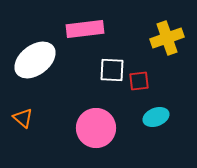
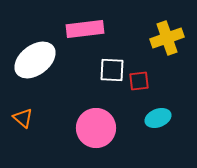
cyan ellipse: moved 2 px right, 1 px down
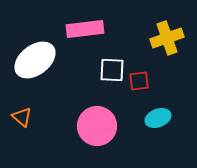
orange triangle: moved 1 px left, 1 px up
pink circle: moved 1 px right, 2 px up
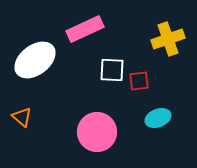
pink rectangle: rotated 18 degrees counterclockwise
yellow cross: moved 1 px right, 1 px down
pink circle: moved 6 px down
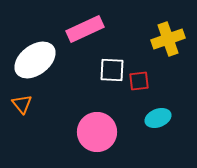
orange triangle: moved 13 px up; rotated 10 degrees clockwise
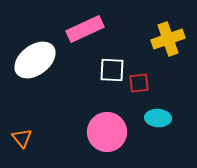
red square: moved 2 px down
orange triangle: moved 34 px down
cyan ellipse: rotated 25 degrees clockwise
pink circle: moved 10 px right
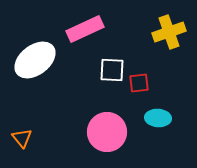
yellow cross: moved 1 px right, 7 px up
